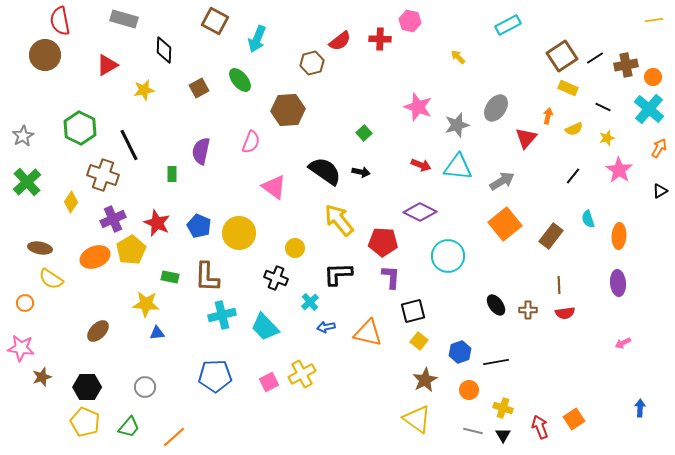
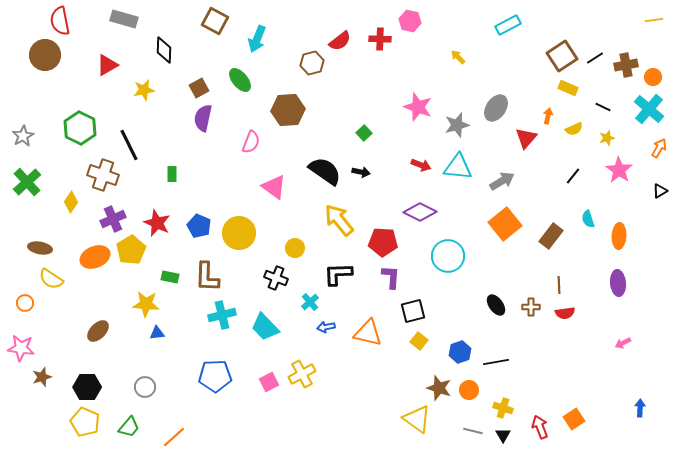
purple semicircle at (201, 151): moved 2 px right, 33 px up
brown cross at (528, 310): moved 3 px right, 3 px up
brown star at (425, 380): moved 14 px right, 8 px down; rotated 25 degrees counterclockwise
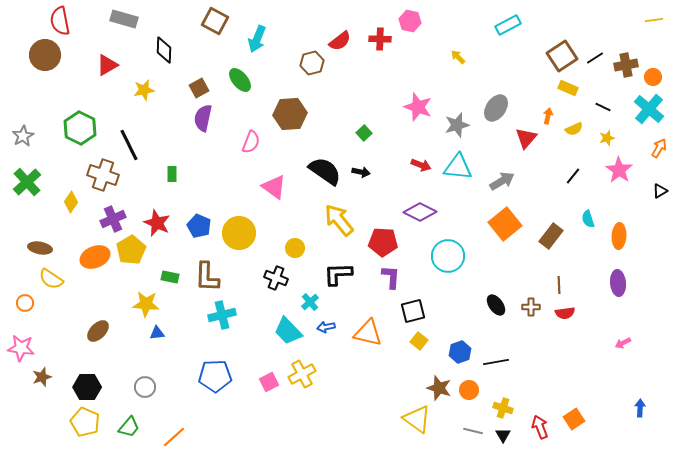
brown hexagon at (288, 110): moved 2 px right, 4 px down
cyan trapezoid at (265, 327): moved 23 px right, 4 px down
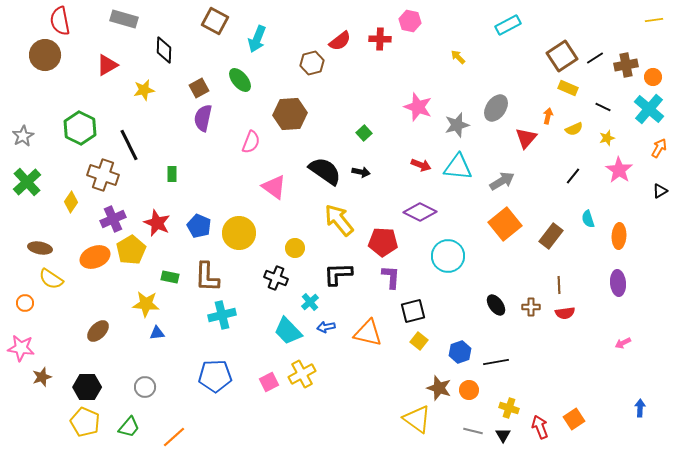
yellow cross at (503, 408): moved 6 px right
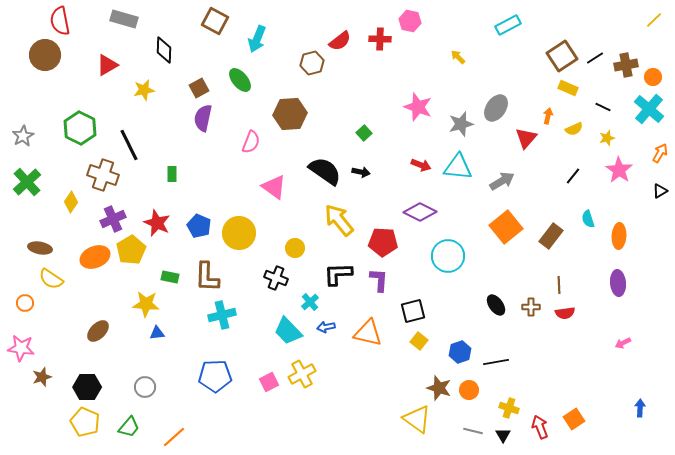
yellow line at (654, 20): rotated 36 degrees counterclockwise
gray star at (457, 125): moved 4 px right, 1 px up
orange arrow at (659, 148): moved 1 px right, 5 px down
orange square at (505, 224): moved 1 px right, 3 px down
purple L-shape at (391, 277): moved 12 px left, 3 px down
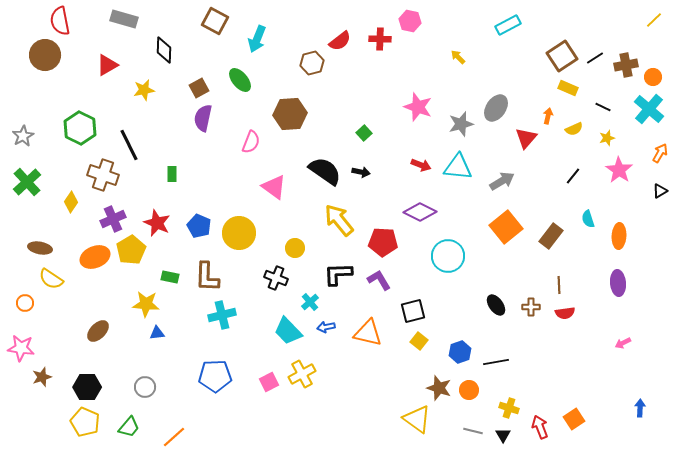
purple L-shape at (379, 280): rotated 35 degrees counterclockwise
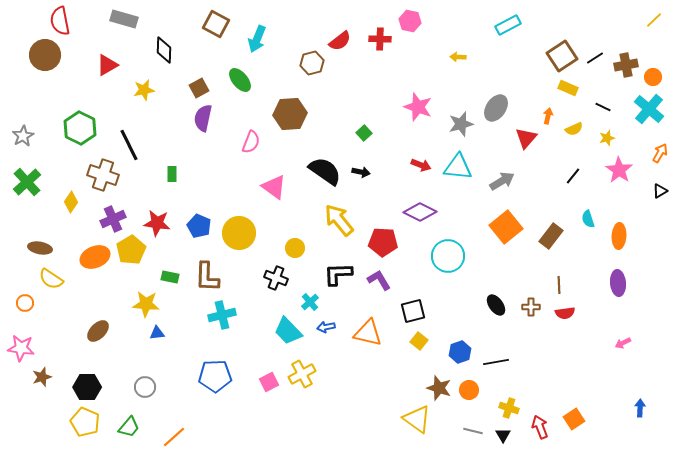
brown square at (215, 21): moved 1 px right, 3 px down
yellow arrow at (458, 57): rotated 42 degrees counterclockwise
red star at (157, 223): rotated 16 degrees counterclockwise
